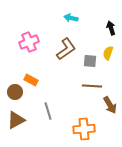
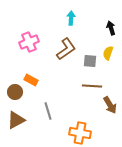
cyan arrow: rotated 80 degrees clockwise
orange cross: moved 4 px left, 4 px down; rotated 15 degrees clockwise
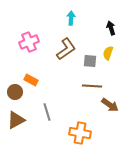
brown arrow: rotated 24 degrees counterclockwise
gray line: moved 1 px left, 1 px down
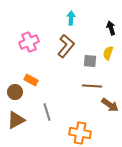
brown L-shape: moved 3 px up; rotated 15 degrees counterclockwise
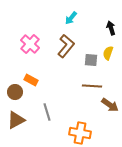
cyan arrow: rotated 144 degrees counterclockwise
pink cross: moved 1 px right, 2 px down; rotated 24 degrees counterclockwise
gray square: moved 1 px right, 1 px up
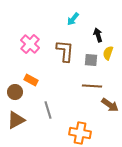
cyan arrow: moved 2 px right, 1 px down
black arrow: moved 13 px left, 7 px down
brown L-shape: moved 1 px left, 5 px down; rotated 35 degrees counterclockwise
gray line: moved 1 px right, 2 px up
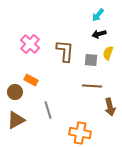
cyan arrow: moved 25 px right, 4 px up
black arrow: moved 1 px right, 1 px up; rotated 88 degrees counterclockwise
brown arrow: moved 2 px down; rotated 42 degrees clockwise
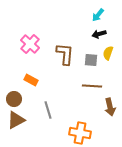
brown L-shape: moved 3 px down
brown circle: moved 1 px left, 7 px down
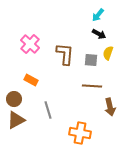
black arrow: rotated 136 degrees counterclockwise
